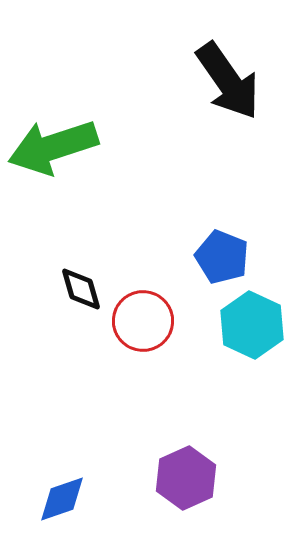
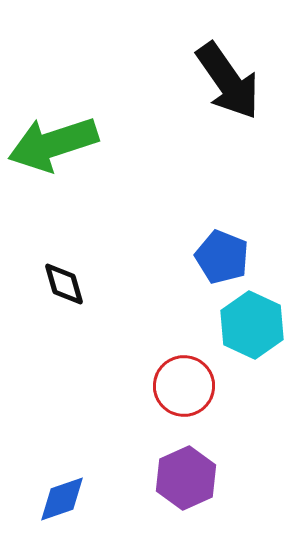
green arrow: moved 3 px up
black diamond: moved 17 px left, 5 px up
red circle: moved 41 px right, 65 px down
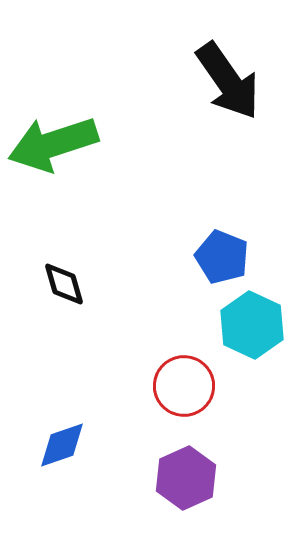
blue diamond: moved 54 px up
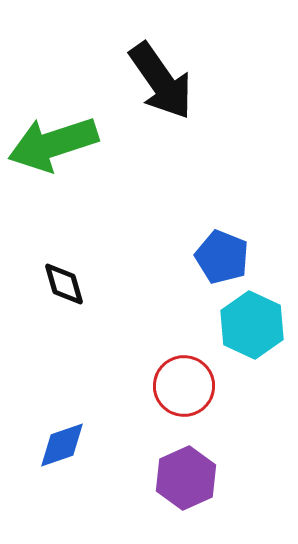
black arrow: moved 67 px left
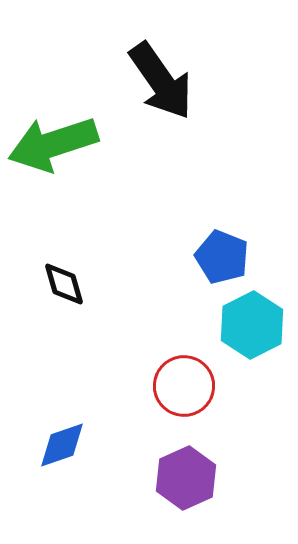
cyan hexagon: rotated 8 degrees clockwise
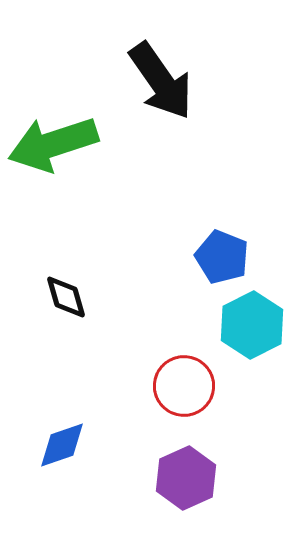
black diamond: moved 2 px right, 13 px down
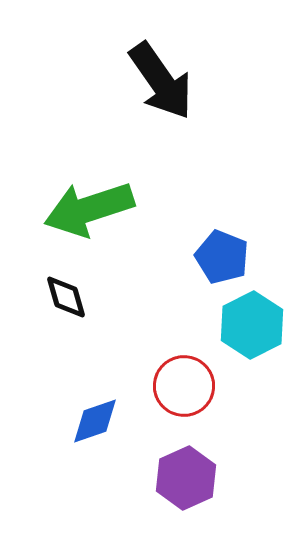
green arrow: moved 36 px right, 65 px down
blue diamond: moved 33 px right, 24 px up
